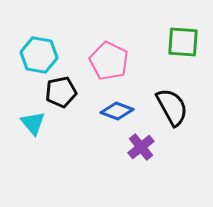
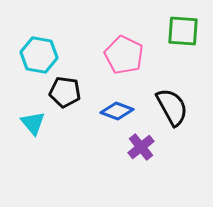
green square: moved 11 px up
pink pentagon: moved 15 px right, 6 px up
black pentagon: moved 4 px right; rotated 20 degrees clockwise
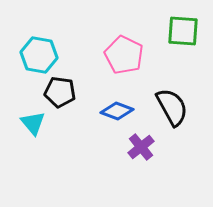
black pentagon: moved 5 px left
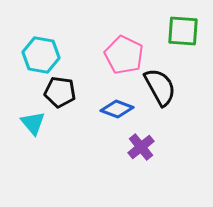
cyan hexagon: moved 2 px right
black semicircle: moved 12 px left, 20 px up
blue diamond: moved 2 px up
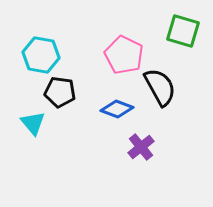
green square: rotated 12 degrees clockwise
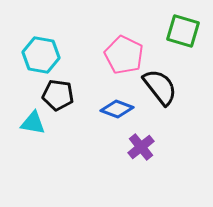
black semicircle: rotated 9 degrees counterclockwise
black pentagon: moved 2 px left, 3 px down
cyan triangle: rotated 40 degrees counterclockwise
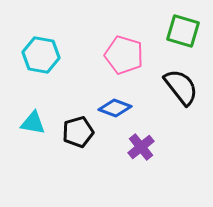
pink pentagon: rotated 9 degrees counterclockwise
black semicircle: moved 21 px right
black pentagon: moved 20 px right, 37 px down; rotated 24 degrees counterclockwise
blue diamond: moved 2 px left, 1 px up
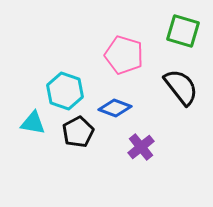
cyan hexagon: moved 24 px right, 36 px down; rotated 9 degrees clockwise
black pentagon: rotated 12 degrees counterclockwise
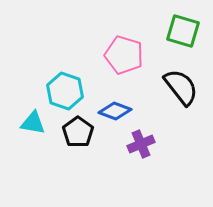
blue diamond: moved 3 px down
black pentagon: rotated 8 degrees counterclockwise
purple cross: moved 3 px up; rotated 16 degrees clockwise
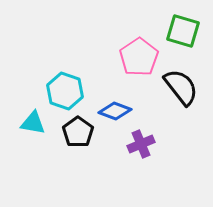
pink pentagon: moved 15 px right, 2 px down; rotated 21 degrees clockwise
